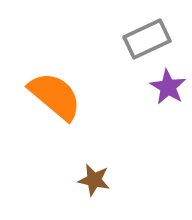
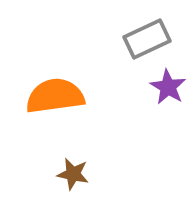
orange semicircle: rotated 48 degrees counterclockwise
brown star: moved 21 px left, 6 px up
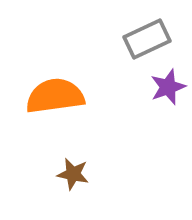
purple star: rotated 21 degrees clockwise
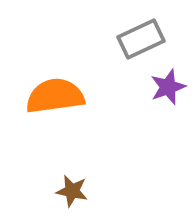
gray rectangle: moved 6 px left
brown star: moved 1 px left, 17 px down
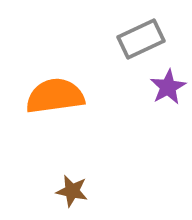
purple star: rotated 9 degrees counterclockwise
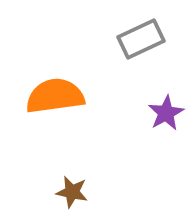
purple star: moved 2 px left, 26 px down
brown star: moved 1 px down
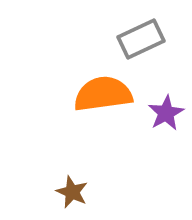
orange semicircle: moved 48 px right, 2 px up
brown star: rotated 12 degrees clockwise
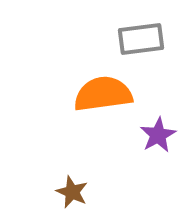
gray rectangle: rotated 18 degrees clockwise
purple star: moved 8 px left, 22 px down
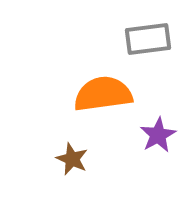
gray rectangle: moved 7 px right
brown star: moved 33 px up
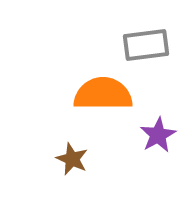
gray rectangle: moved 2 px left, 6 px down
orange semicircle: rotated 8 degrees clockwise
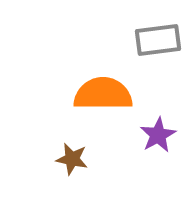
gray rectangle: moved 12 px right, 5 px up
brown star: rotated 12 degrees counterclockwise
